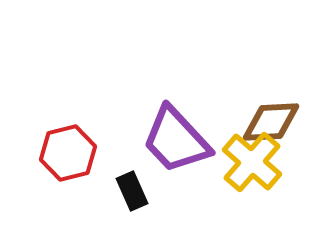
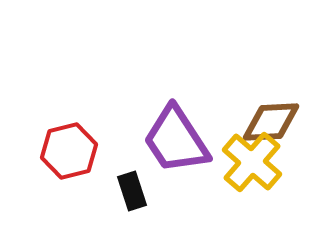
purple trapezoid: rotated 10 degrees clockwise
red hexagon: moved 1 px right, 2 px up
black rectangle: rotated 6 degrees clockwise
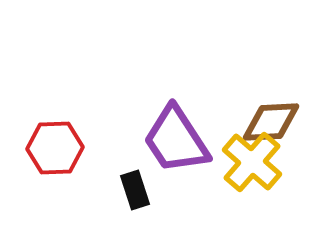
red hexagon: moved 14 px left, 3 px up; rotated 12 degrees clockwise
black rectangle: moved 3 px right, 1 px up
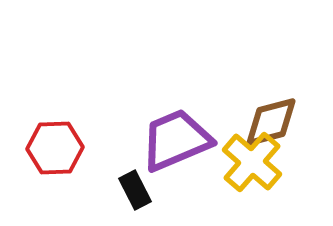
brown diamond: rotated 12 degrees counterclockwise
purple trapezoid: rotated 100 degrees clockwise
black rectangle: rotated 9 degrees counterclockwise
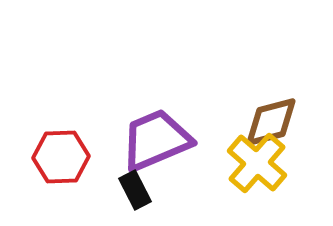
purple trapezoid: moved 20 px left
red hexagon: moved 6 px right, 9 px down
yellow cross: moved 5 px right, 1 px down
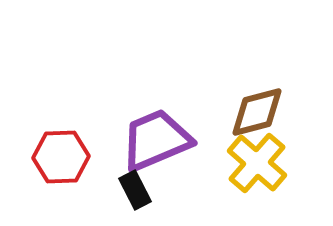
brown diamond: moved 14 px left, 10 px up
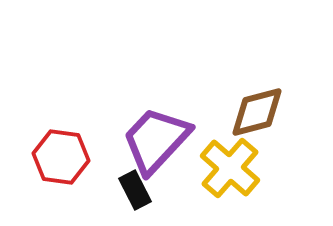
purple trapezoid: rotated 24 degrees counterclockwise
red hexagon: rotated 10 degrees clockwise
yellow cross: moved 27 px left, 5 px down
